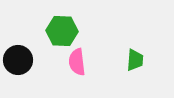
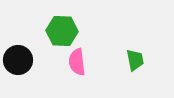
green trapezoid: rotated 15 degrees counterclockwise
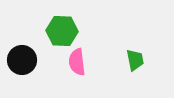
black circle: moved 4 px right
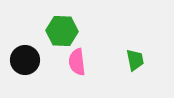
black circle: moved 3 px right
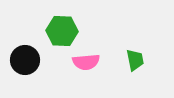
pink semicircle: moved 9 px right; rotated 88 degrees counterclockwise
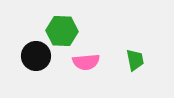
black circle: moved 11 px right, 4 px up
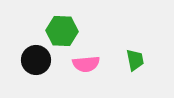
black circle: moved 4 px down
pink semicircle: moved 2 px down
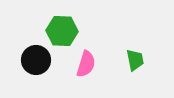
pink semicircle: rotated 68 degrees counterclockwise
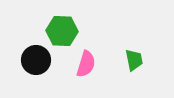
green trapezoid: moved 1 px left
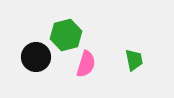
green hexagon: moved 4 px right, 4 px down; rotated 16 degrees counterclockwise
black circle: moved 3 px up
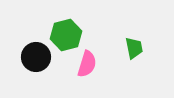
green trapezoid: moved 12 px up
pink semicircle: moved 1 px right
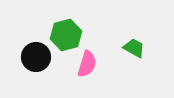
green trapezoid: rotated 50 degrees counterclockwise
